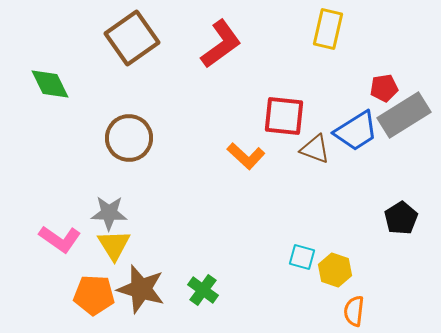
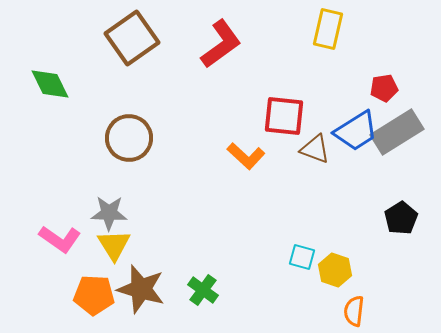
gray rectangle: moved 7 px left, 17 px down
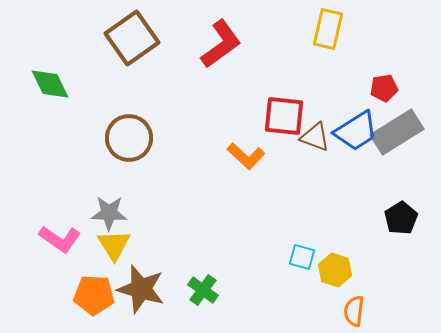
brown triangle: moved 12 px up
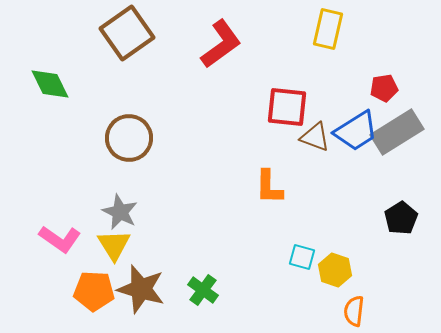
brown square: moved 5 px left, 5 px up
red square: moved 3 px right, 9 px up
orange L-shape: moved 23 px right, 31 px down; rotated 48 degrees clockwise
gray star: moved 11 px right, 1 px up; rotated 24 degrees clockwise
orange pentagon: moved 4 px up
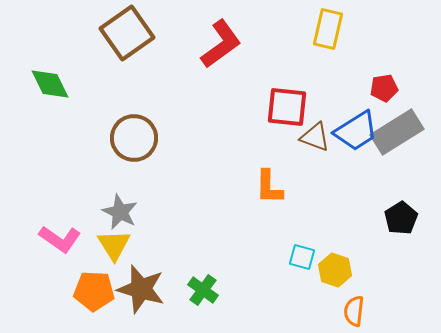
brown circle: moved 5 px right
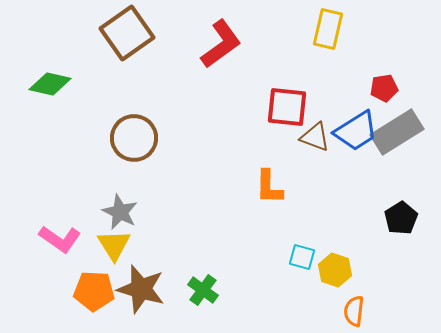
green diamond: rotated 51 degrees counterclockwise
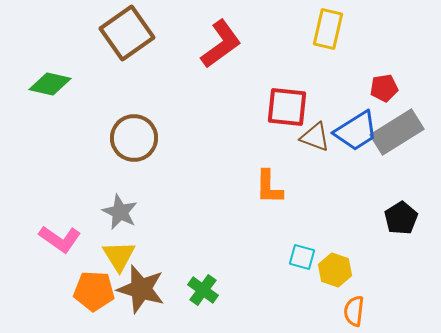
yellow triangle: moved 5 px right, 11 px down
